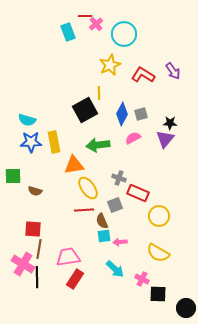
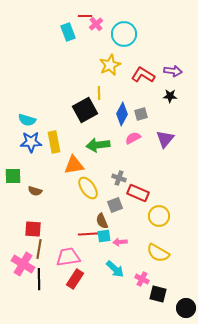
purple arrow at (173, 71): rotated 48 degrees counterclockwise
black star at (170, 123): moved 27 px up
red line at (84, 210): moved 4 px right, 24 px down
black line at (37, 277): moved 2 px right, 2 px down
black square at (158, 294): rotated 12 degrees clockwise
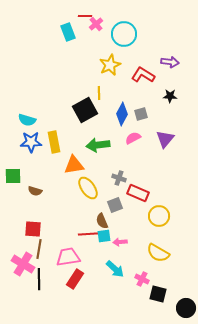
purple arrow at (173, 71): moved 3 px left, 9 px up
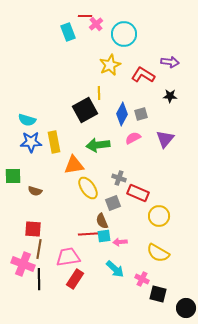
gray square at (115, 205): moved 2 px left, 2 px up
pink cross at (23, 264): rotated 10 degrees counterclockwise
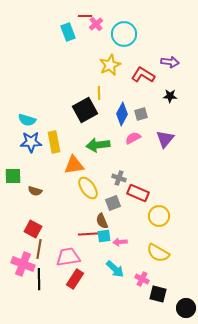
red square at (33, 229): rotated 24 degrees clockwise
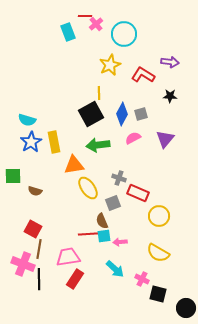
black square at (85, 110): moved 6 px right, 4 px down
blue star at (31, 142): rotated 30 degrees counterclockwise
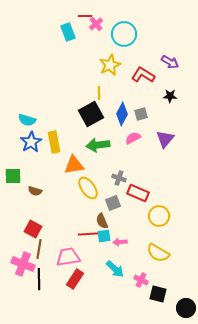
purple arrow at (170, 62): rotated 24 degrees clockwise
pink cross at (142, 279): moved 1 px left, 1 px down
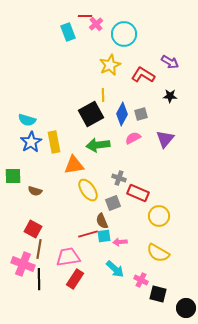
yellow line at (99, 93): moved 4 px right, 2 px down
yellow ellipse at (88, 188): moved 2 px down
red line at (88, 234): rotated 12 degrees counterclockwise
